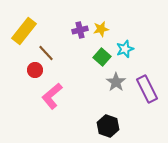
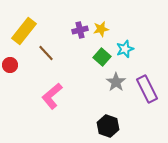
red circle: moved 25 px left, 5 px up
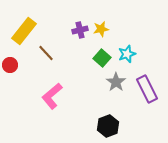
cyan star: moved 2 px right, 5 px down
green square: moved 1 px down
black hexagon: rotated 20 degrees clockwise
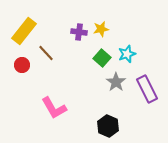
purple cross: moved 1 px left, 2 px down; rotated 21 degrees clockwise
red circle: moved 12 px right
pink L-shape: moved 2 px right, 12 px down; rotated 80 degrees counterclockwise
black hexagon: rotated 15 degrees counterclockwise
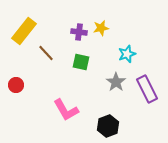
yellow star: moved 1 px up
green square: moved 21 px left, 4 px down; rotated 30 degrees counterclockwise
red circle: moved 6 px left, 20 px down
pink L-shape: moved 12 px right, 2 px down
black hexagon: rotated 15 degrees clockwise
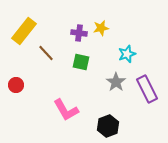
purple cross: moved 1 px down
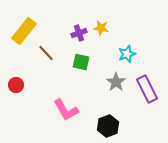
yellow star: rotated 21 degrees clockwise
purple cross: rotated 28 degrees counterclockwise
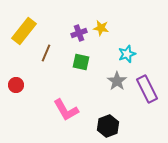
brown line: rotated 66 degrees clockwise
gray star: moved 1 px right, 1 px up
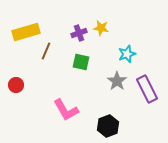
yellow rectangle: moved 2 px right, 1 px down; rotated 36 degrees clockwise
brown line: moved 2 px up
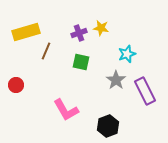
gray star: moved 1 px left, 1 px up
purple rectangle: moved 2 px left, 2 px down
